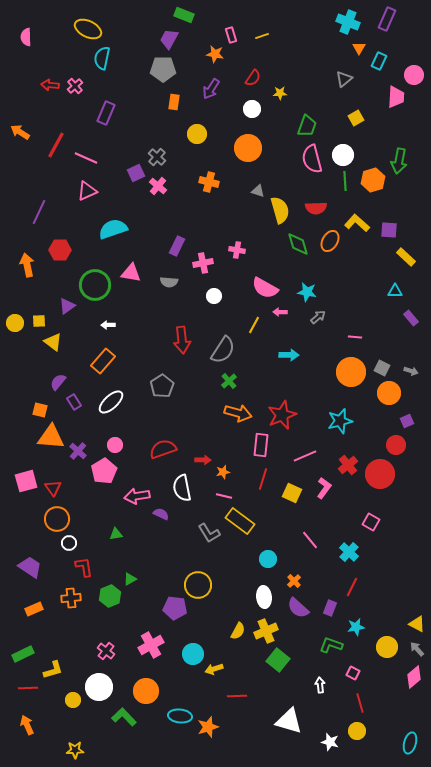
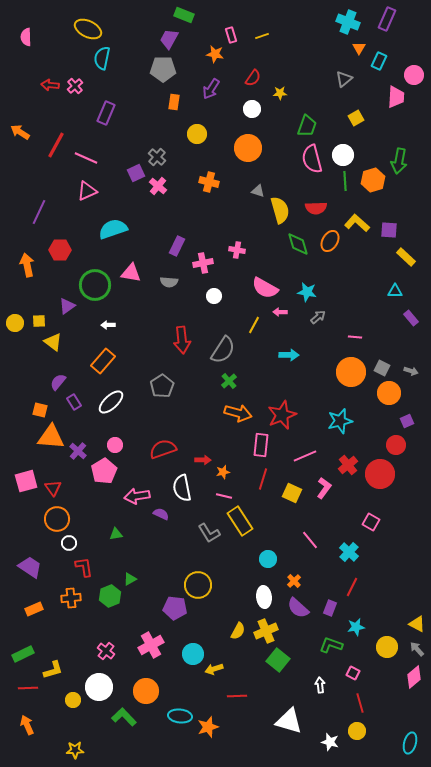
yellow rectangle at (240, 521): rotated 20 degrees clockwise
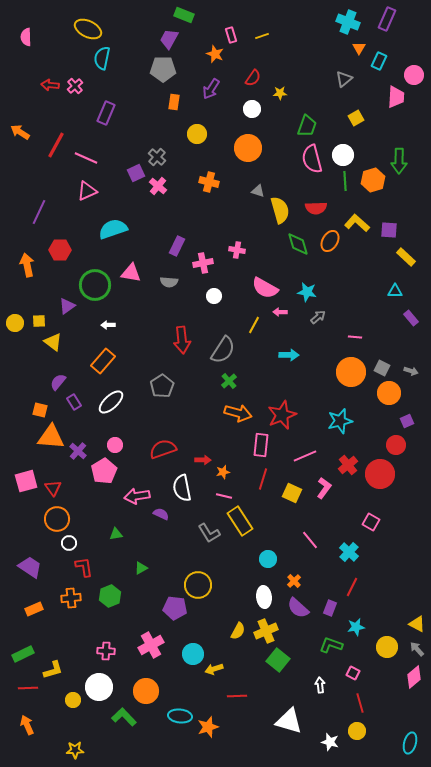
orange star at (215, 54): rotated 12 degrees clockwise
green arrow at (399, 161): rotated 10 degrees counterclockwise
green triangle at (130, 579): moved 11 px right, 11 px up
pink cross at (106, 651): rotated 36 degrees counterclockwise
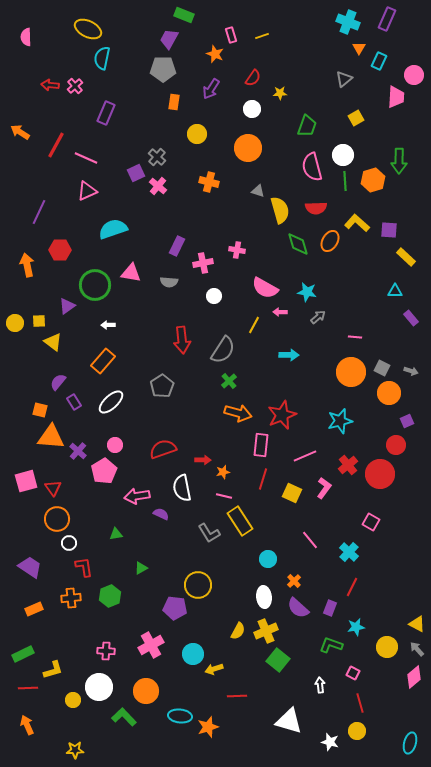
pink semicircle at (312, 159): moved 8 px down
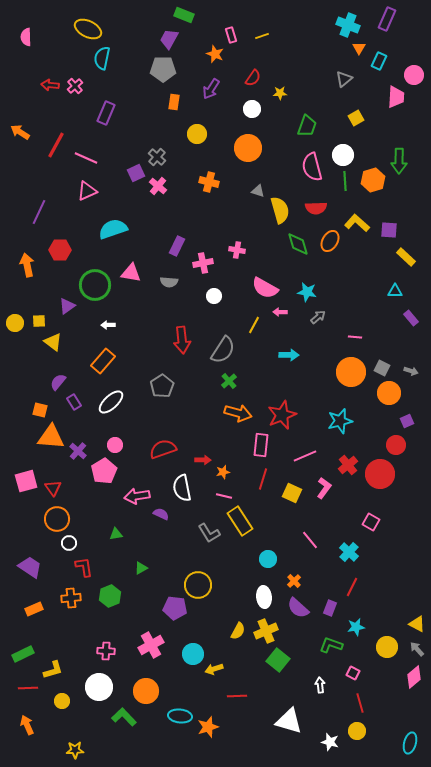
cyan cross at (348, 22): moved 3 px down
yellow circle at (73, 700): moved 11 px left, 1 px down
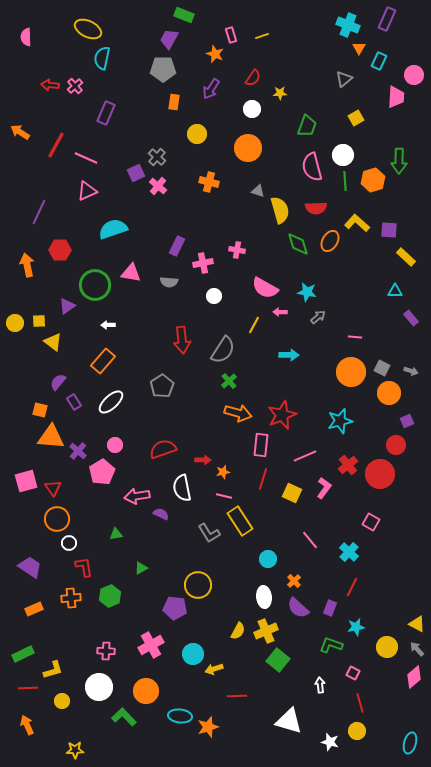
pink pentagon at (104, 471): moved 2 px left, 1 px down
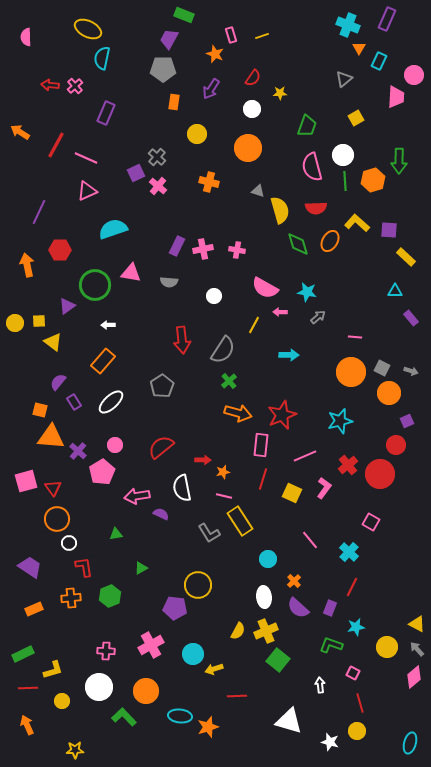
pink cross at (203, 263): moved 14 px up
red semicircle at (163, 449): moved 2 px left, 2 px up; rotated 20 degrees counterclockwise
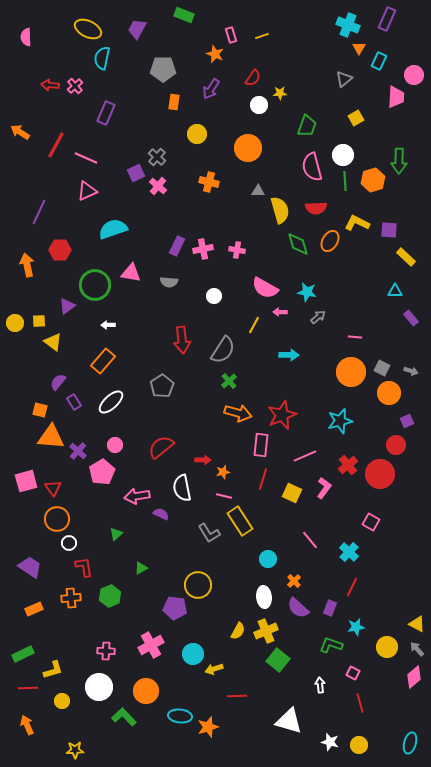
purple trapezoid at (169, 39): moved 32 px left, 10 px up
white circle at (252, 109): moved 7 px right, 4 px up
gray triangle at (258, 191): rotated 16 degrees counterclockwise
yellow L-shape at (357, 223): rotated 15 degrees counterclockwise
green triangle at (116, 534): rotated 32 degrees counterclockwise
yellow circle at (357, 731): moved 2 px right, 14 px down
